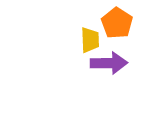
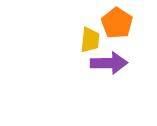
yellow trapezoid: rotated 8 degrees clockwise
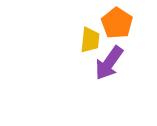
purple arrow: rotated 126 degrees clockwise
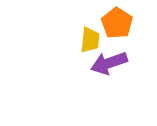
purple arrow: rotated 36 degrees clockwise
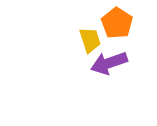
yellow trapezoid: rotated 24 degrees counterclockwise
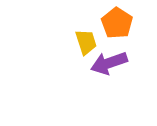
yellow trapezoid: moved 4 px left, 2 px down
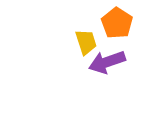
purple arrow: moved 2 px left, 1 px up
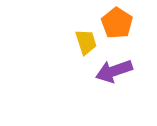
purple arrow: moved 7 px right, 9 px down
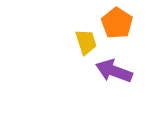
purple arrow: rotated 39 degrees clockwise
